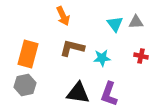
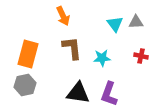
brown L-shape: rotated 70 degrees clockwise
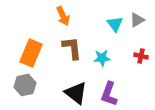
gray triangle: moved 1 px right, 2 px up; rotated 28 degrees counterclockwise
orange rectangle: moved 3 px right, 1 px up; rotated 8 degrees clockwise
black triangle: moved 2 px left; rotated 30 degrees clockwise
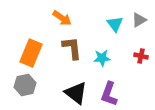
orange arrow: moved 1 px left, 2 px down; rotated 30 degrees counterclockwise
gray triangle: moved 2 px right
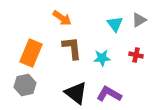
red cross: moved 5 px left, 1 px up
purple L-shape: rotated 100 degrees clockwise
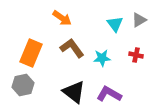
brown L-shape: rotated 30 degrees counterclockwise
gray hexagon: moved 2 px left
black triangle: moved 2 px left, 1 px up
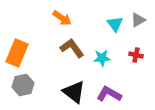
gray triangle: moved 1 px left
orange rectangle: moved 14 px left
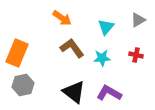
cyan triangle: moved 9 px left, 3 px down; rotated 18 degrees clockwise
purple L-shape: moved 1 px up
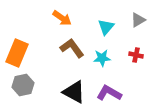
black triangle: rotated 10 degrees counterclockwise
